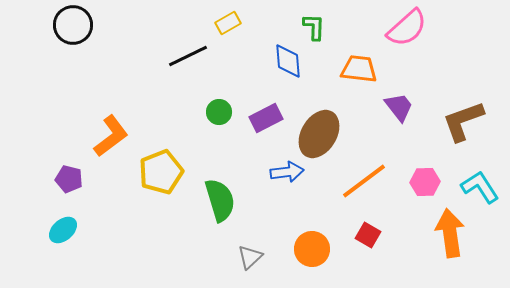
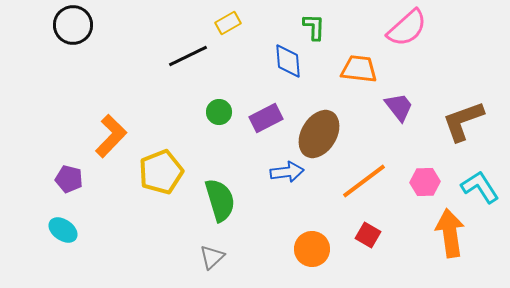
orange L-shape: rotated 9 degrees counterclockwise
cyan ellipse: rotated 76 degrees clockwise
gray triangle: moved 38 px left
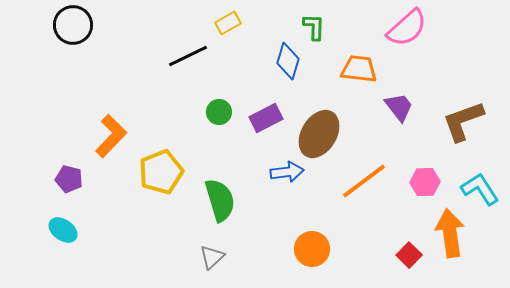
blue diamond: rotated 21 degrees clockwise
cyan L-shape: moved 2 px down
red square: moved 41 px right, 20 px down; rotated 15 degrees clockwise
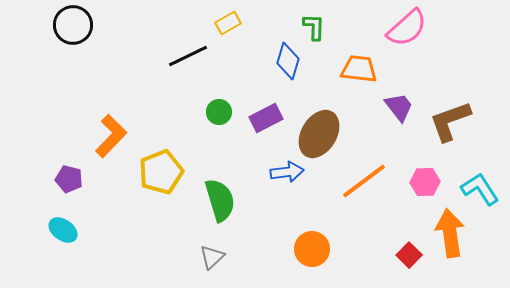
brown L-shape: moved 13 px left
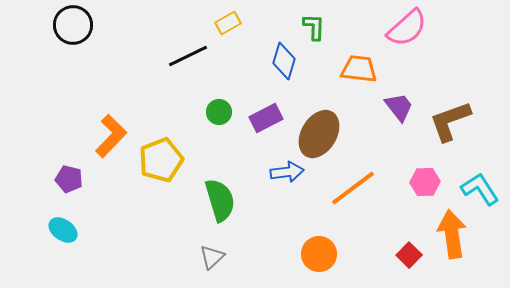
blue diamond: moved 4 px left
yellow pentagon: moved 12 px up
orange line: moved 11 px left, 7 px down
orange arrow: moved 2 px right, 1 px down
orange circle: moved 7 px right, 5 px down
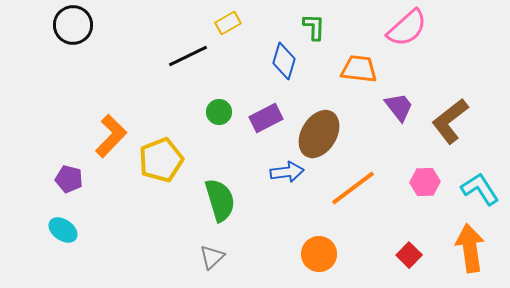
brown L-shape: rotated 18 degrees counterclockwise
orange arrow: moved 18 px right, 14 px down
